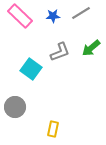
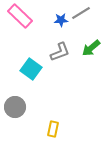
blue star: moved 8 px right, 4 px down
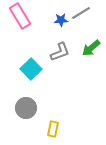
pink rectangle: rotated 15 degrees clockwise
cyan square: rotated 10 degrees clockwise
gray circle: moved 11 px right, 1 px down
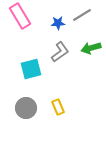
gray line: moved 1 px right, 2 px down
blue star: moved 3 px left, 3 px down
green arrow: rotated 24 degrees clockwise
gray L-shape: rotated 15 degrees counterclockwise
cyan square: rotated 30 degrees clockwise
yellow rectangle: moved 5 px right, 22 px up; rotated 35 degrees counterclockwise
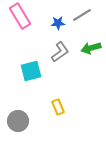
cyan square: moved 2 px down
gray circle: moved 8 px left, 13 px down
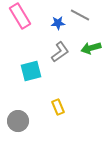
gray line: moved 2 px left; rotated 60 degrees clockwise
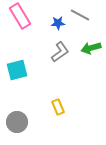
cyan square: moved 14 px left, 1 px up
gray circle: moved 1 px left, 1 px down
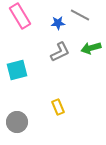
gray L-shape: rotated 10 degrees clockwise
